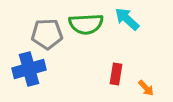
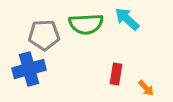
gray pentagon: moved 3 px left, 1 px down
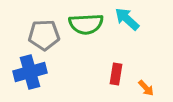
blue cross: moved 1 px right, 3 px down
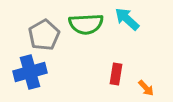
gray pentagon: rotated 28 degrees counterclockwise
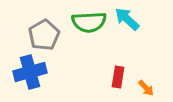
green semicircle: moved 3 px right, 2 px up
red rectangle: moved 2 px right, 3 px down
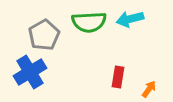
cyan arrow: moved 3 px right; rotated 56 degrees counterclockwise
blue cross: rotated 16 degrees counterclockwise
orange arrow: moved 3 px right, 1 px down; rotated 102 degrees counterclockwise
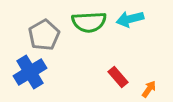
red rectangle: rotated 50 degrees counterclockwise
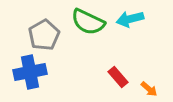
green semicircle: moved 1 px left; rotated 28 degrees clockwise
blue cross: rotated 20 degrees clockwise
orange arrow: rotated 96 degrees clockwise
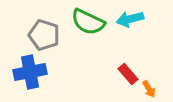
gray pentagon: rotated 24 degrees counterclockwise
red rectangle: moved 10 px right, 3 px up
orange arrow: rotated 18 degrees clockwise
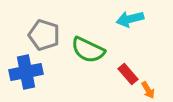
green semicircle: moved 28 px down
blue cross: moved 4 px left
orange arrow: moved 1 px left, 1 px down
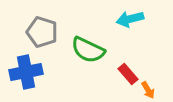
gray pentagon: moved 2 px left, 3 px up
